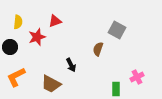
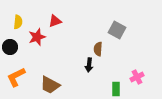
brown semicircle: rotated 16 degrees counterclockwise
black arrow: moved 18 px right; rotated 32 degrees clockwise
brown trapezoid: moved 1 px left, 1 px down
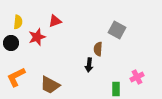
black circle: moved 1 px right, 4 px up
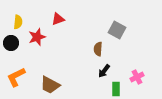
red triangle: moved 3 px right, 2 px up
black arrow: moved 15 px right, 6 px down; rotated 32 degrees clockwise
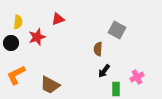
orange L-shape: moved 2 px up
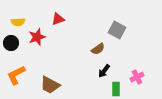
yellow semicircle: rotated 80 degrees clockwise
brown semicircle: rotated 128 degrees counterclockwise
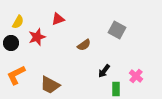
yellow semicircle: rotated 56 degrees counterclockwise
brown semicircle: moved 14 px left, 4 px up
pink cross: moved 1 px left, 1 px up; rotated 24 degrees counterclockwise
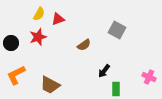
yellow semicircle: moved 21 px right, 8 px up
red star: moved 1 px right
pink cross: moved 13 px right, 1 px down; rotated 16 degrees counterclockwise
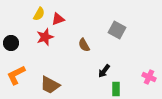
red star: moved 7 px right
brown semicircle: rotated 96 degrees clockwise
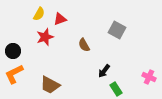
red triangle: moved 2 px right
black circle: moved 2 px right, 8 px down
orange L-shape: moved 2 px left, 1 px up
green rectangle: rotated 32 degrees counterclockwise
